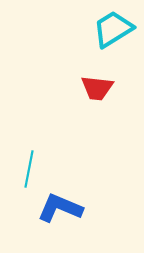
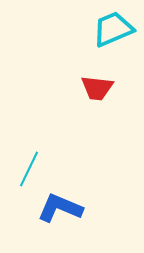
cyan trapezoid: rotated 9 degrees clockwise
cyan line: rotated 15 degrees clockwise
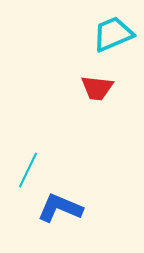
cyan trapezoid: moved 5 px down
cyan line: moved 1 px left, 1 px down
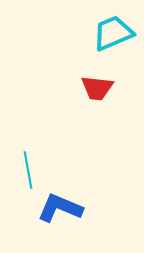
cyan trapezoid: moved 1 px up
cyan line: rotated 36 degrees counterclockwise
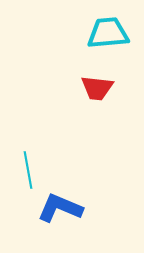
cyan trapezoid: moved 5 px left; rotated 18 degrees clockwise
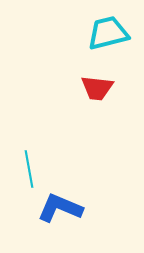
cyan trapezoid: rotated 9 degrees counterclockwise
cyan line: moved 1 px right, 1 px up
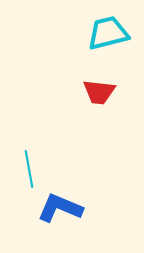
red trapezoid: moved 2 px right, 4 px down
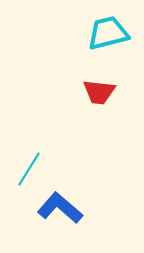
cyan line: rotated 42 degrees clockwise
blue L-shape: rotated 18 degrees clockwise
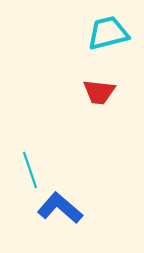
cyan line: moved 1 px right, 1 px down; rotated 51 degrees counterclockwise
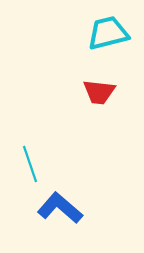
cyan line: moved 6 px up
